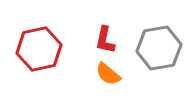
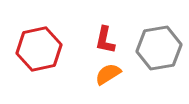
orange semicircle: rotated 108 degrees clockwise
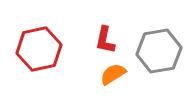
gray hexagon: moved 3 px down
orange semicircle: moved 5 px right
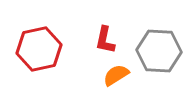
gray hexagon: rotated 12 degrees clockwise
orange semicircle: moved 3 px right, 1 px down
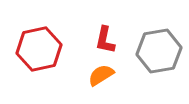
gray hexagon: rotated 12 degrees counterclockwise
orange semicircle: moved 15 px left
